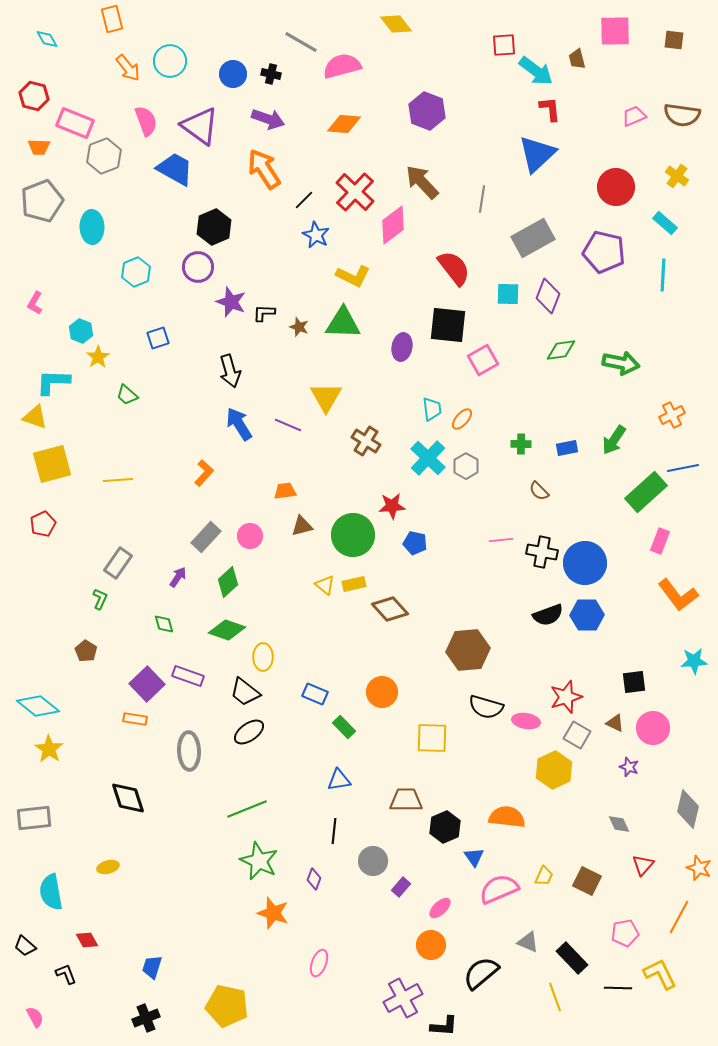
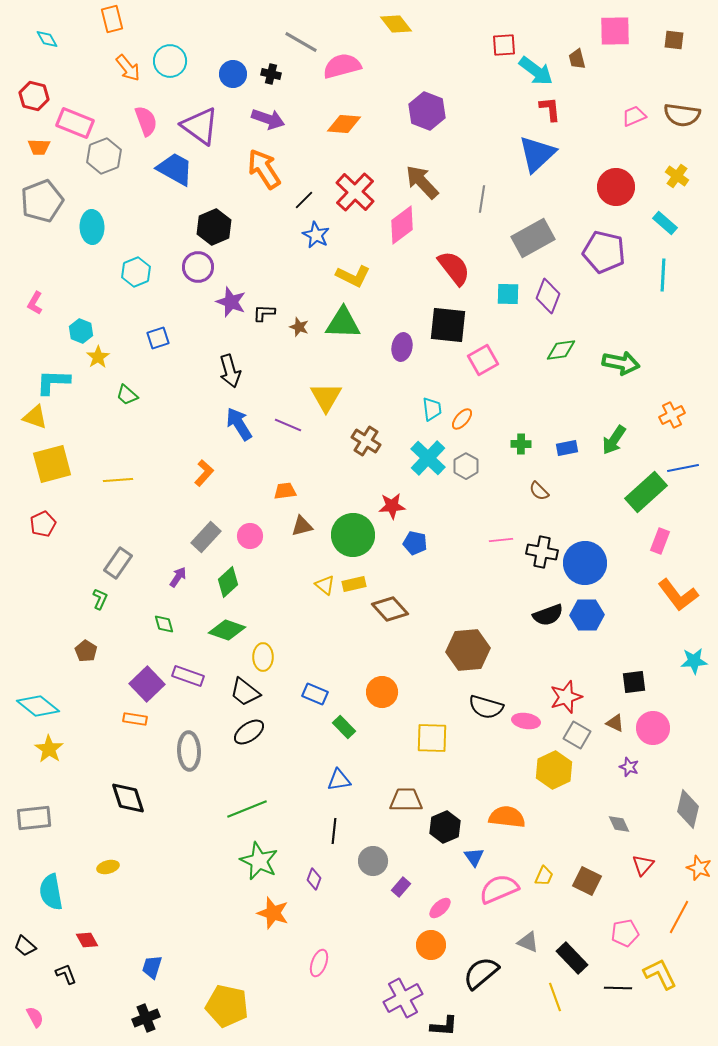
pink diamond at (393, 225): moved 9 px right
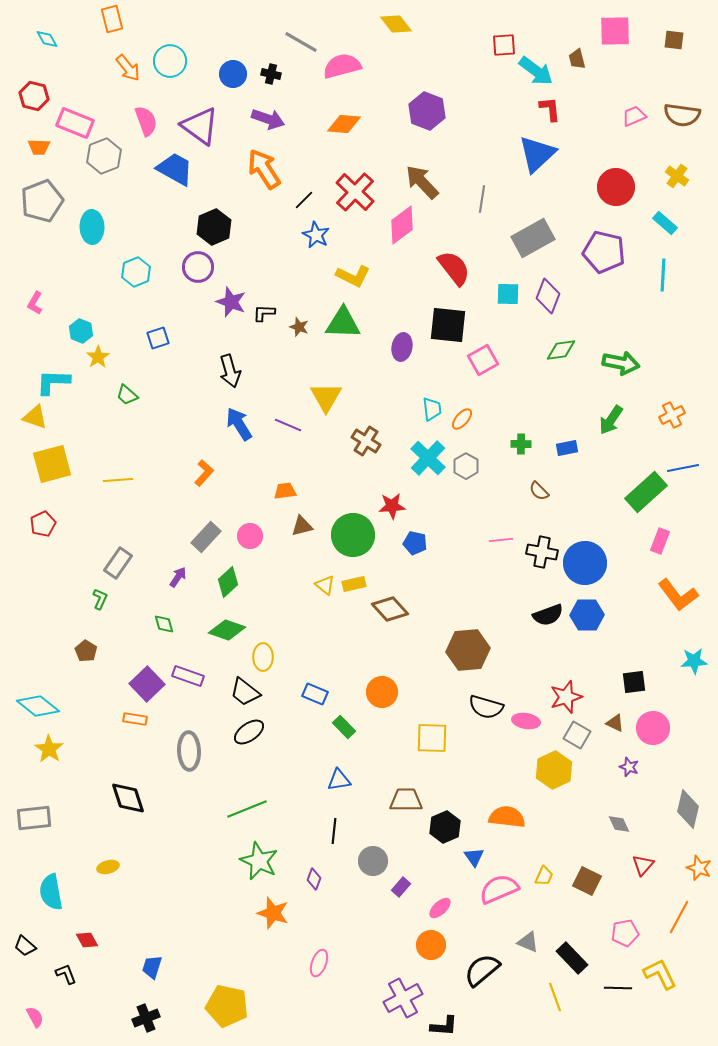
green arrow at (614, 440): moved 3 px left, 20 px up
black semicircle at (481, 973): moved 1 px right, 3 px up
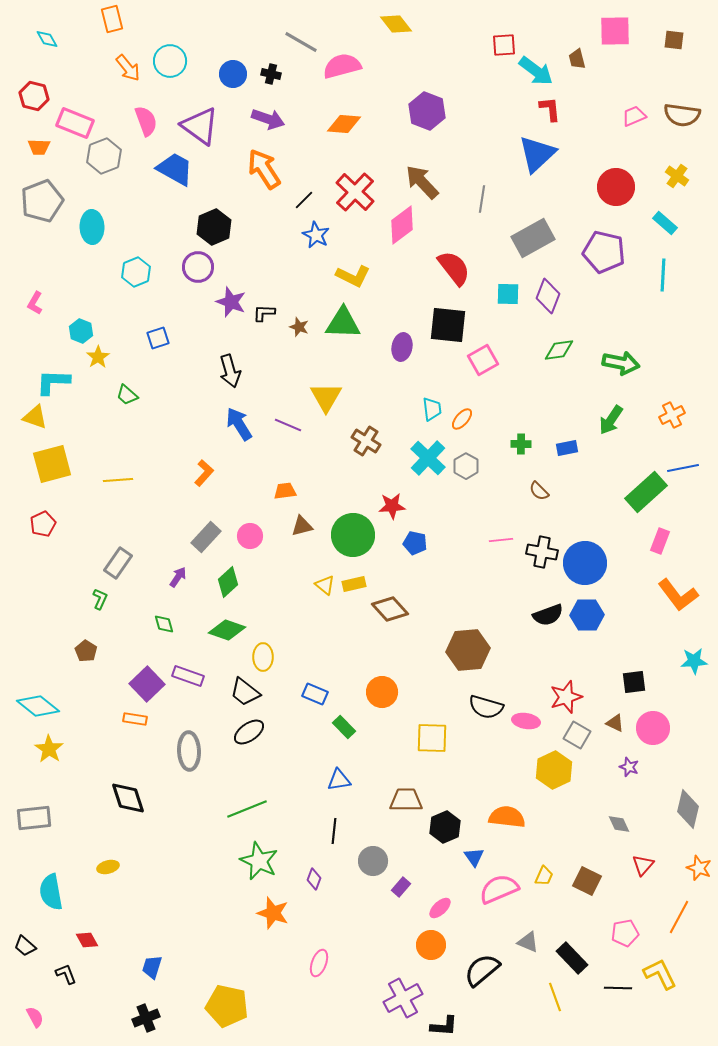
green diamond at (561, 350): moved 2 px left
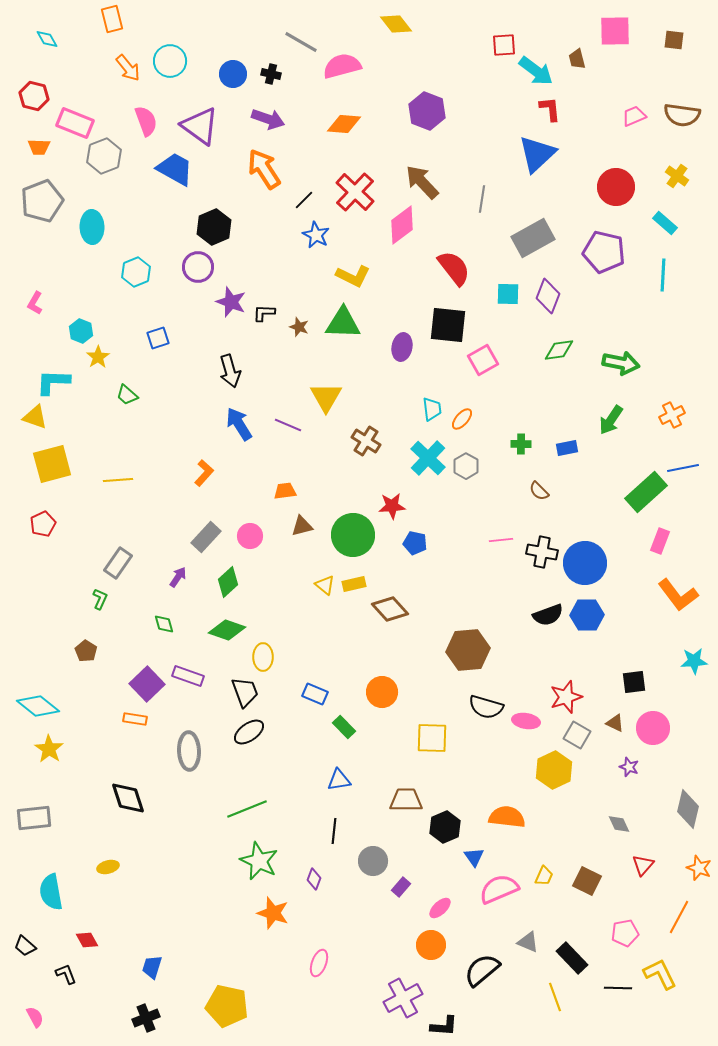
black trapezoid at (245, 692): rotated 148 degrees counterclockwise
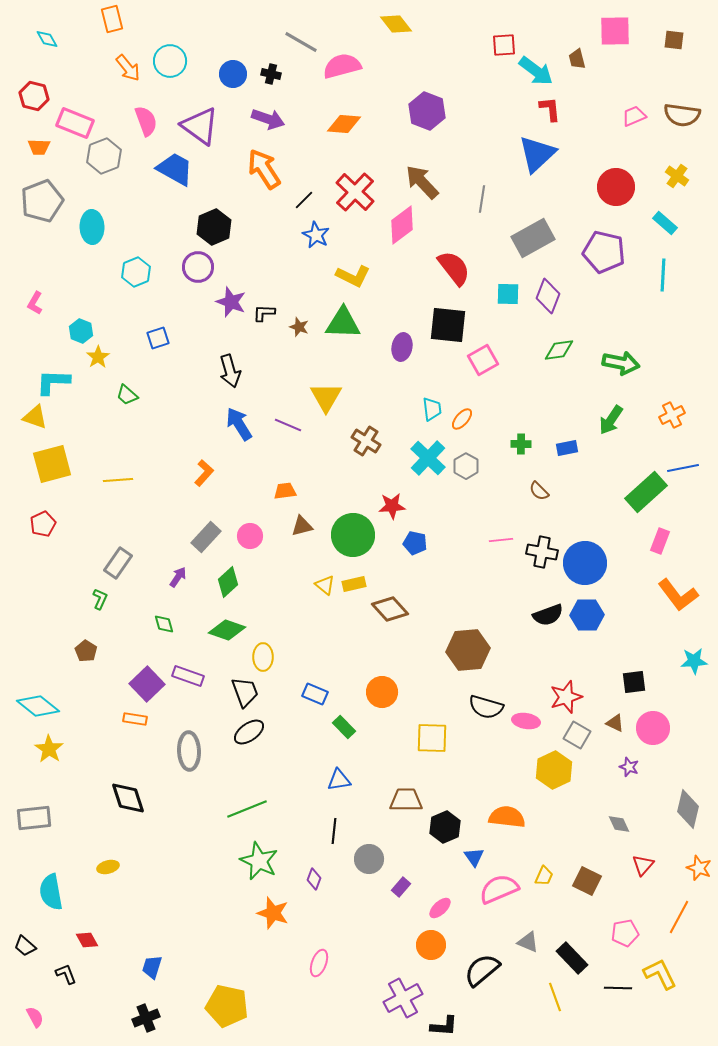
gray circle at (373, 861): moved 4 px left, 2 px up
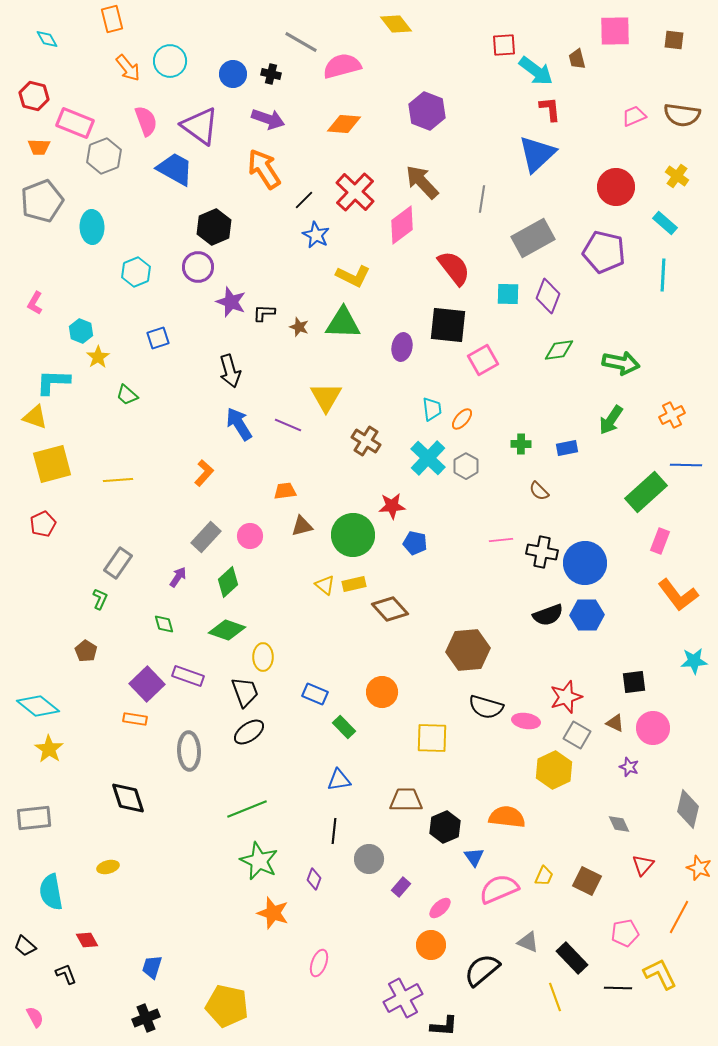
blue line at (683, 468): moved 3 px right, 3 px up; rotated 12 degrees clockwise
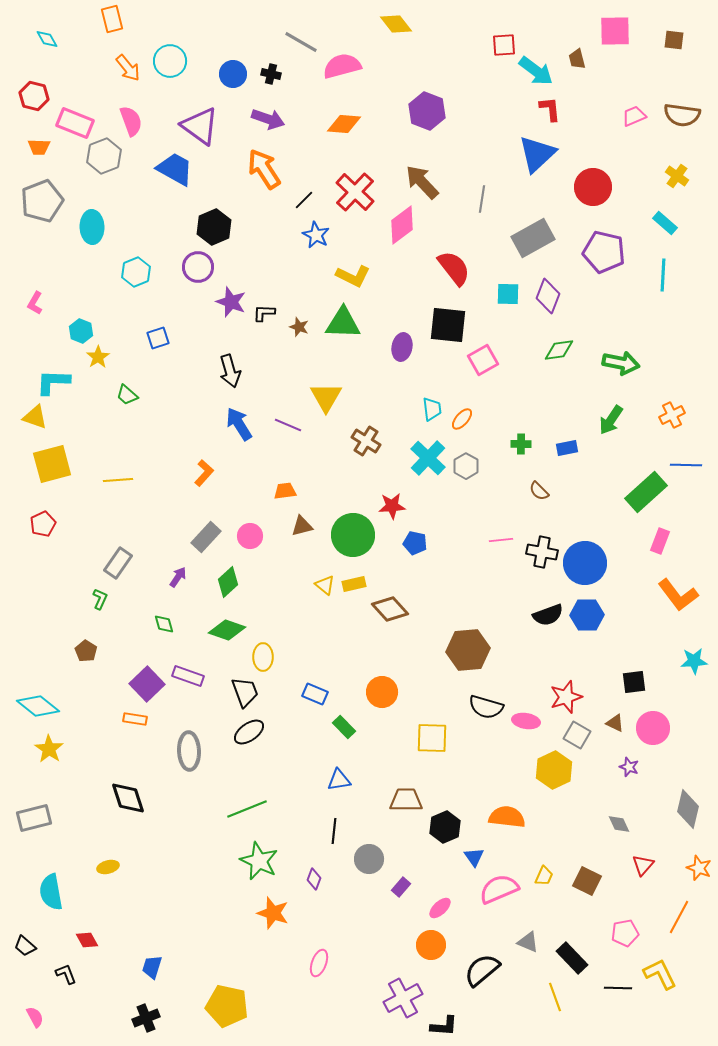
pink semicircle at (146, 121): moved 15 px left
red circle at (616, 187): moved 23 px left
gray rectangle at (34, 818): rotated 8 degrees counterclockwise
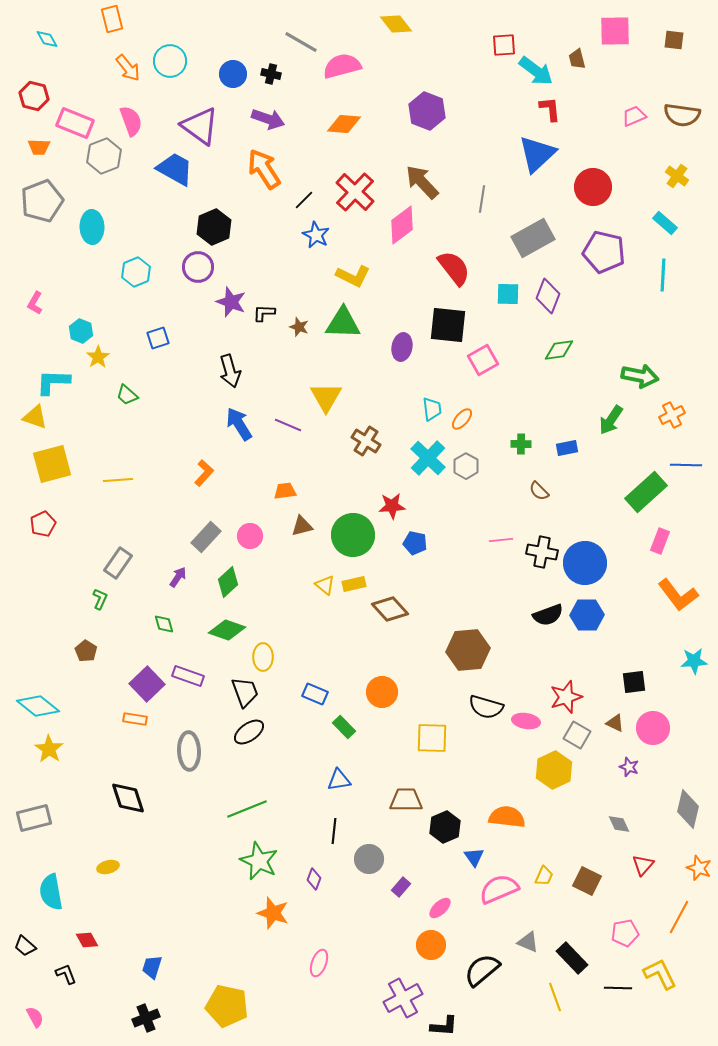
green arrow at (621, 363): moved 19 px right, 13 px down
